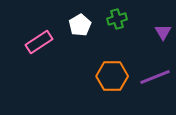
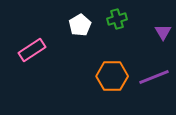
pink rectangle: moved 7 px left, 8 px down
purple line: moved 1 px left
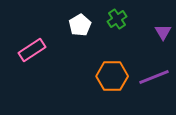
green cross: rotated 18 degrees counterclockwise
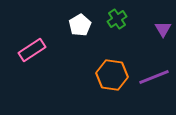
purple triangle: moved 3 px up
orange hexagon: moved 1 px up; rotated 8 degrees clockwise
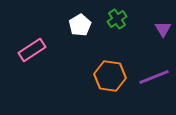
orange hexagon: moved 2 px left, 1 px down
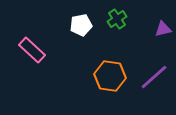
white pentagon: moved 1 px right; rotated 20 degrees clockwise
purple triangle: rotated 48 degrees clockwise
pink rectangle: rotated 76 degrees clockwise
purple line: rotated 20 degrees counterclockwise
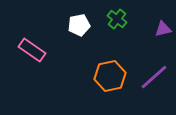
green cross: rotated 18 degrees counterclockwise
white pentagon: moved 2 px left
pink rectangle: rotated 8 degrees counterclockwise
orange hexagon: rotated 20 degrees counterclockwise
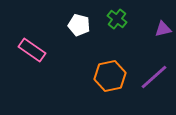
white pentagon: rotated 25 degrees clockwise
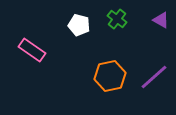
purple triangle: moved 2 px left, 9 px up; rotated 42 degrees clockwise
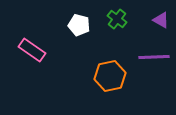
purple line: moved 20 px up; rotated 40 degrees clockwise
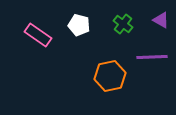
green cross: moved 6 px right, 5 px down
pink rectangle: moved 6 px right, 15 px up
purple line: moved 2 px left
